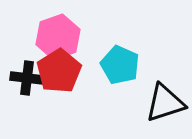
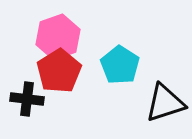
cyan pentagon: rotated 9 degrees clockwise
black cross: moved 21 px down
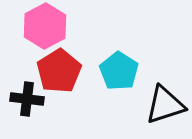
pink hexagon: moved 13 px left, 11 px up; rotated 9 degrees counterclockwise
cyan pentagon: moved 1 px left, 6 px down
black triangle: moved 2 px down
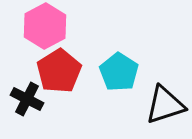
cyan pentagon: moved 1 px down
black cross: rotated 20 degrees clockwise
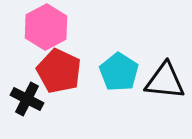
pink hexagon: moved 1 px right, 1 px down
red pentagon: rotated 15 degrees counterclockwise
black triangle: moved 24 px up; rotated 24 degrees clockwise
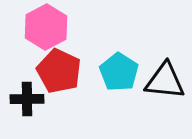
black cross: rotated 28 degrees counterclockwise
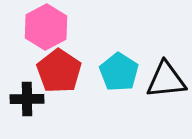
red pentagon: rotated 9 degrees clockwise
black triangle: moved 1 px right, 1 px up; rotated 12 degrees counterclockwise
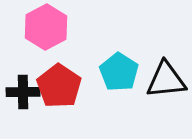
red pentagon: moved 15 px down
black cross: moved 4 px left, 7 px up
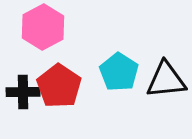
pink hexagon: moved 3 px left
